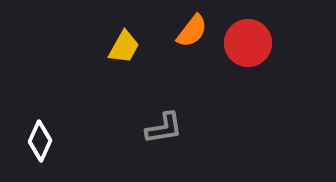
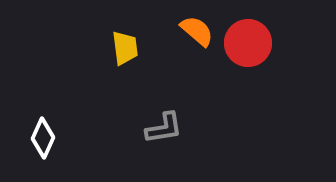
orange semicircle: moved 5 px right; rotated 87 degrees counterclockwise
yellow trapezoid: moved 1 px right, 1 px down; rotated 36 degrees counterclockwise
white diamond: moved 3 px right, 3 px up
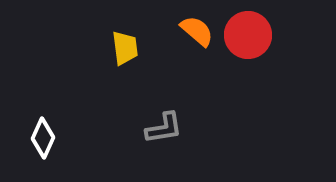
red circle: moved 8 px up
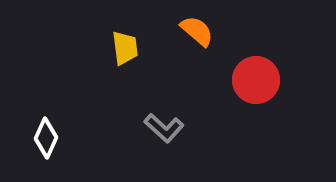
red circle: moved 8 px right, 45 px down
gray L-shape: rotated 51 degrees clockwise
white diamond: moved 3 px right
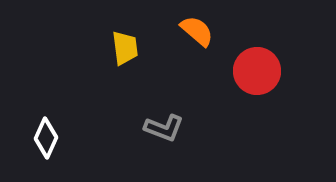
red circle: moved 1 px right, 9 px up
gray L-shape: rotated 21 degrees counterclockwise
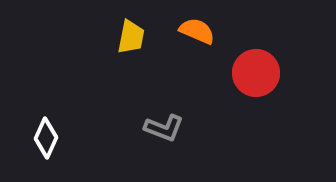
orange semicircle: rotated 18 degrees counterclockwise
yellow trapezoid: moved 6 px right, 11 px up; rotated 18 degrees clockwise
red circle: moved 1 px left, 2 px down
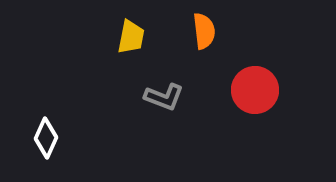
orange semicircle: moved 7 px right; rotated 60 degrees clockwise
red circle: moved 1 px left, 17 px down
gray L-shape: moved 31 px up
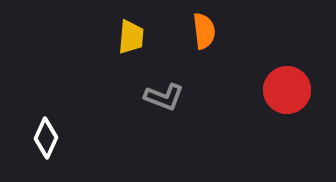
yellow trapezoid: rotated 6 degrees counterclockwise
red circle: moved 32 px right
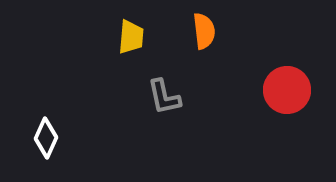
gray L-shape: rotated 57 degrees clockwise
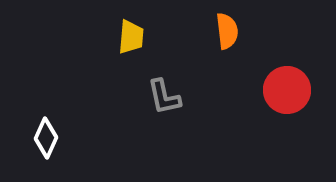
orange semicircle: moved 23 px right
